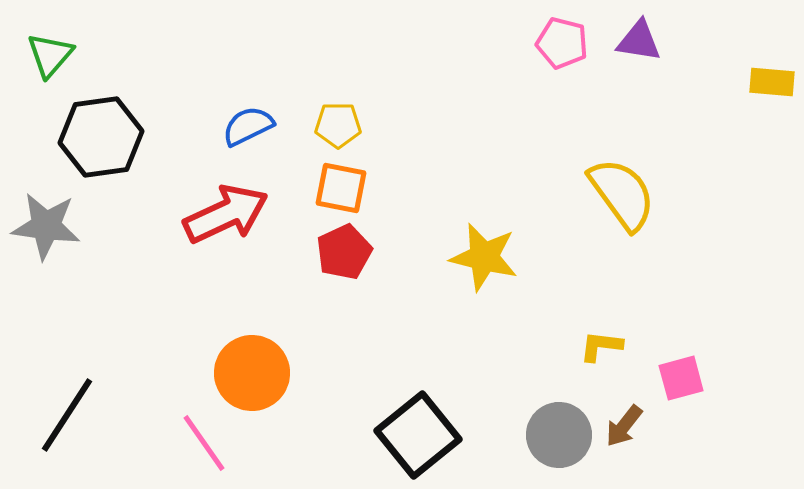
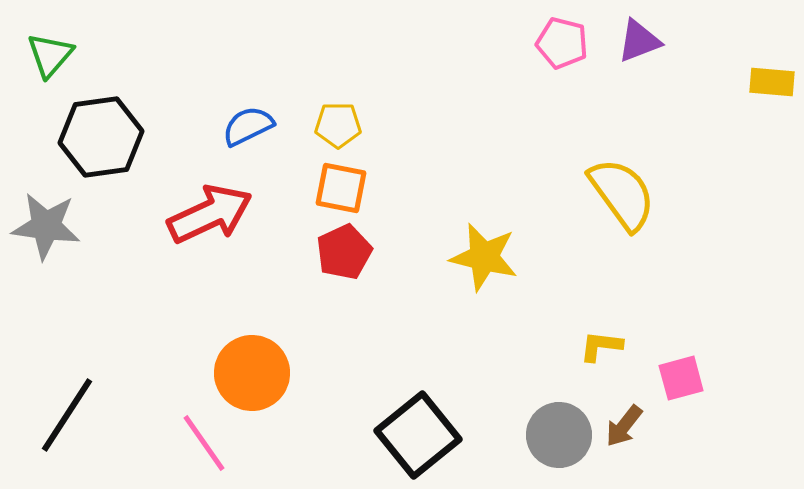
purple triangle: rotated 30 degrees counterclockwise
red arrow: moved 16 px left
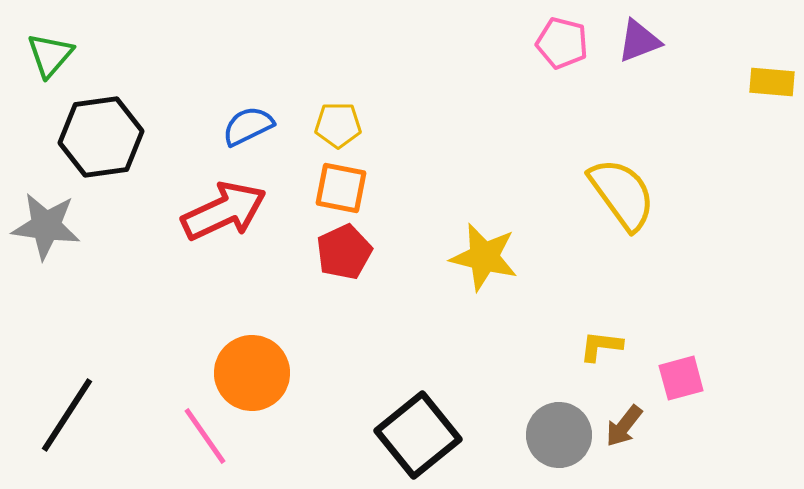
red arrow: moved 14 px right, 3 px up
pink line: moved 1 px right, 7 px up
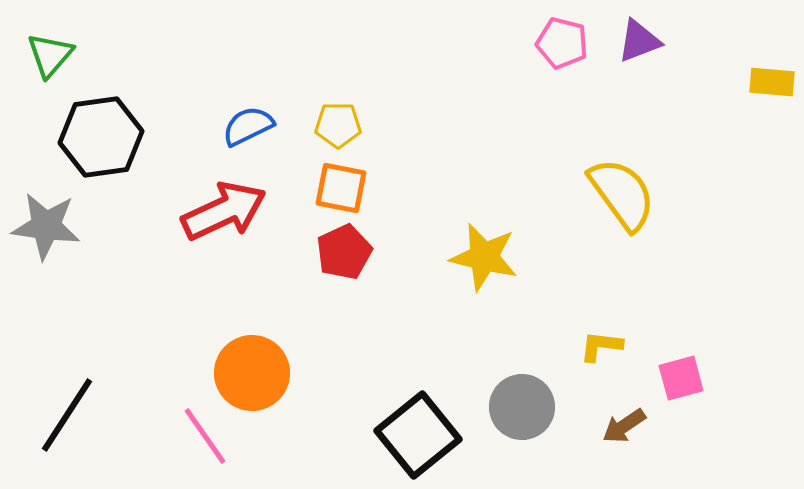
brown arrow: rotated 18 degrees clockwise
gray circle: moved 37 px left, 28 px up
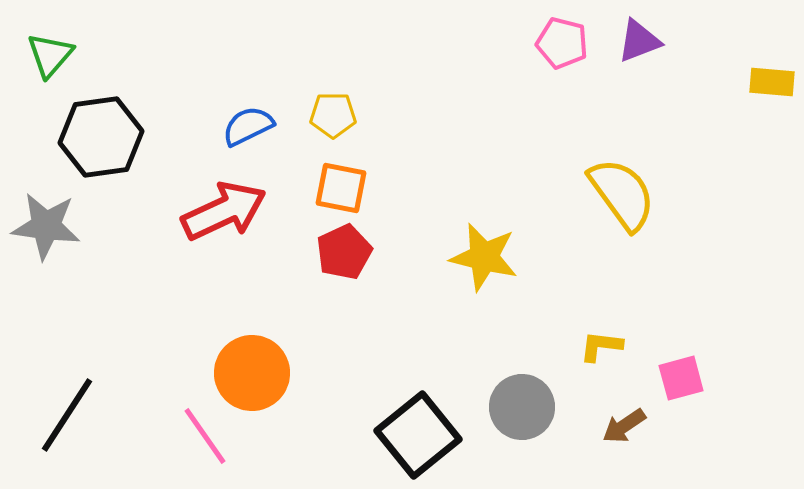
yellow pentagon: moved 5 px left, 10 px up
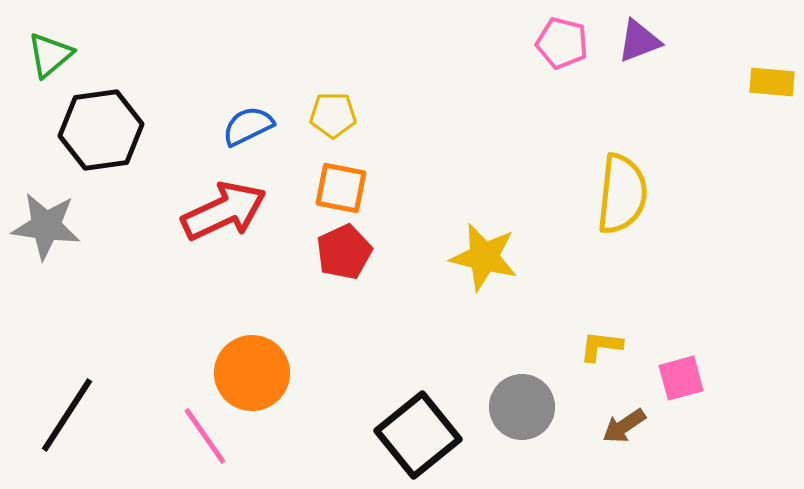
green triangle: rotated 9 degrees clockwise
black hexagon: moved 7 px up
yellow semicircle: rotated 42 degrees clockwise
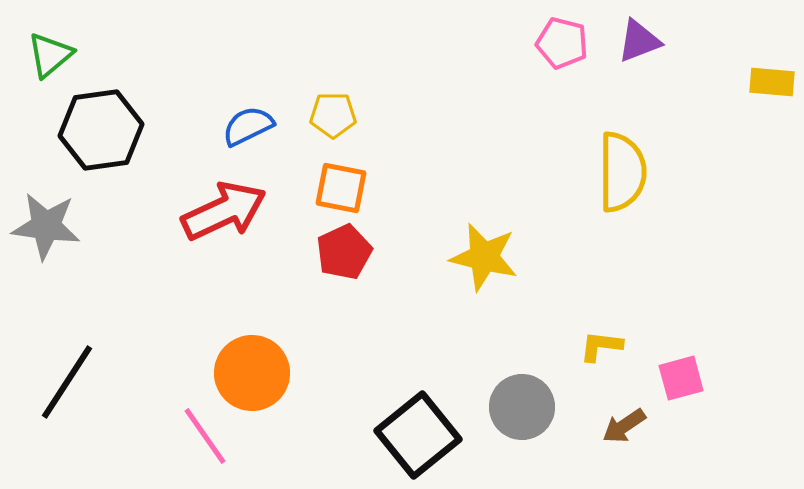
yellow semicircle: moved 22 px up; rotated 6 degrees counterclockwise
black line: moved 33 px up
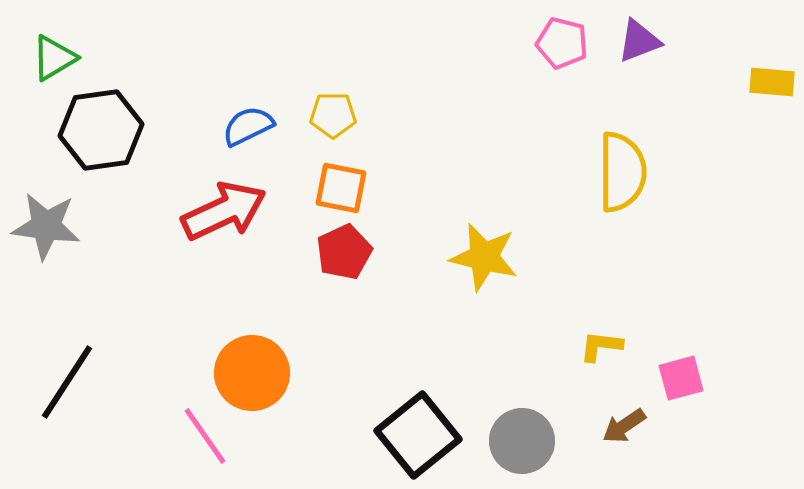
green triangle: moved 4 px right, 3 px down; rotated 9 degrees clockwise
gray circle: moved 34 px down
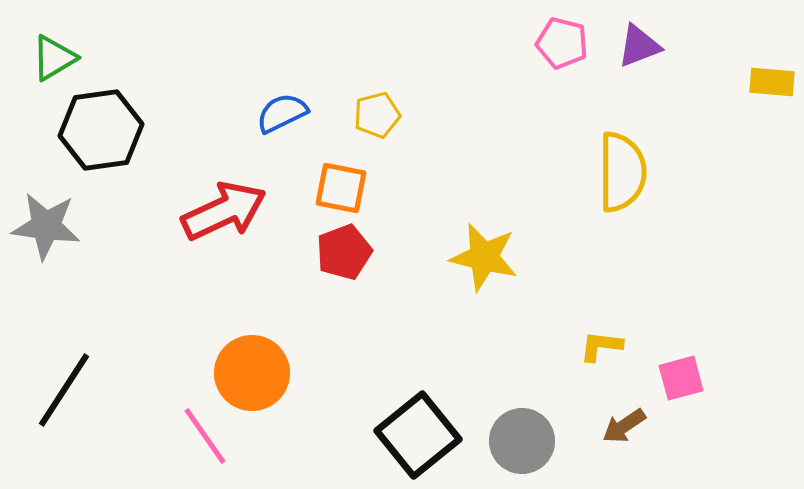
purple triangle: moved 5 px down
yellow pentagon: moved 44 px right; rotated 15 degrees counterclockwise
blue semicircle: moved 34 px right, 13 px up
red pentagon: rotated 4 degrees clockwise
black line: moved 3 px left, 8 px down
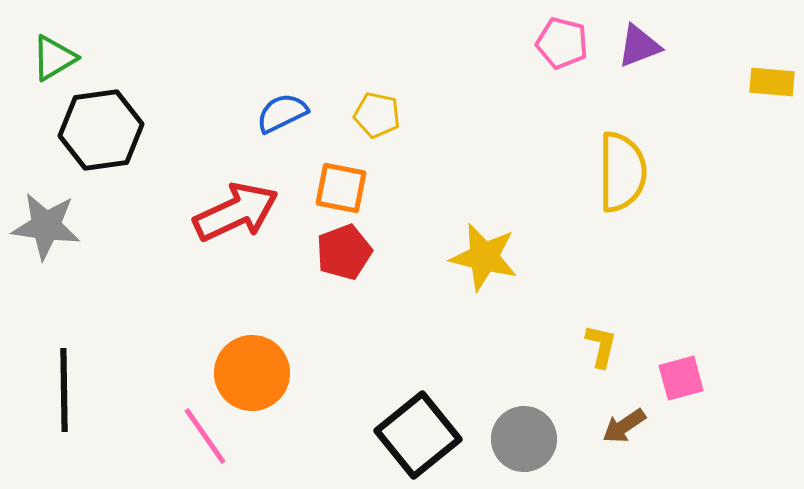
yellow pentagon: rotated 27 degrees clockwise
red arrow: moved 12 px right, 1 px down
yellow L-shape: rotated 96 degrees clockwise
black line: rotated 34 degrees counterclockwise
gray circle: moved 2 px right, 2 px up
